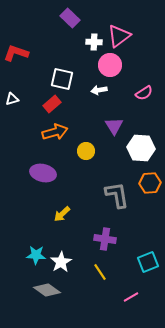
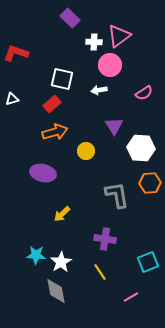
gray diamond: moved 9 px right, 1 px down; rotated 44 degrees clockwise
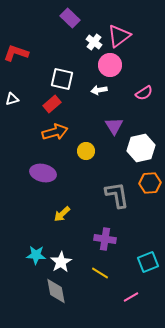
white cross: rotated 35 degrees clockwise
white hexagon: rotated 16 degrees counterclockwise
yellow line: moved 1 px down; rotated 24 degrees counterclockwise
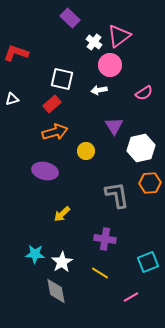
purple ellipse: moved 2 px right, 2 px up
cyan star: moved 1 px left, 1 px up
white star: moved 1 px right
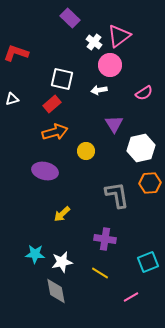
purple triangle: moved 2 px up
white star: rotated 20 degrees clockwise
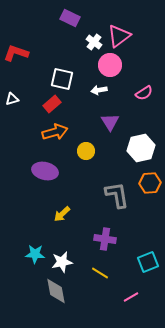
purple rectangle: rotated 18 degrees counterclockwise
purple triangle: moved 4 px left, 2 px up
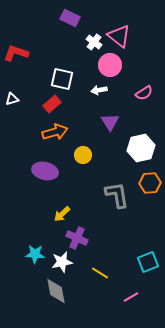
pink triangle: rotated 45 degrees counterclockwise
yellow circle: moved 3 px left, 4 px down
purple cross: moved 28 px left, 1 px up; rotated 15 degrees clockwise
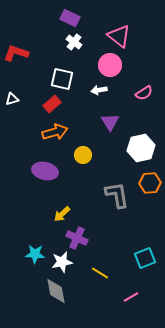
white cross: moved 20 px left
cyan square: moved 3 px left, 4 px up
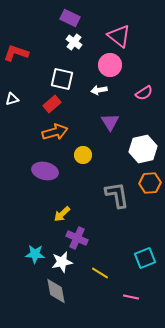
white hexagon: moved 2 px right, 1 px down
pink line: rotated 42 degrees clockwise
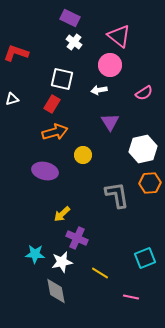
red rectangle: rotated 18 degrees counterclockwise
